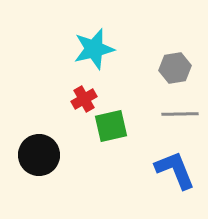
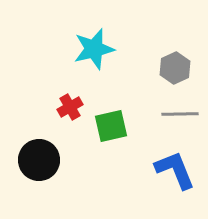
gray hexagon: rotated 16 degrees counterclockwise
red cross: moved 14 px left, 8 px down
black circle: moved 5 px down
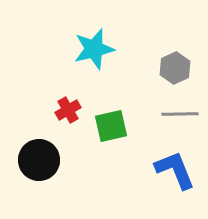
red cross: moved 2 px left, 3 px down
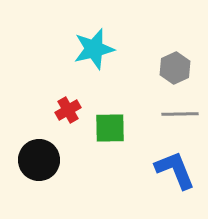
green square: moved 1 px left, 2 px down; rotated 12 degrees clockwise
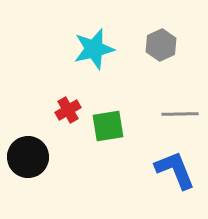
gray hexagon: moved 14 px left, 23 px up
green square: moved 2 px left, 2 px up; rotated 8 degrees counterclockwise
black circle: moved 11 px left, 3 px up
